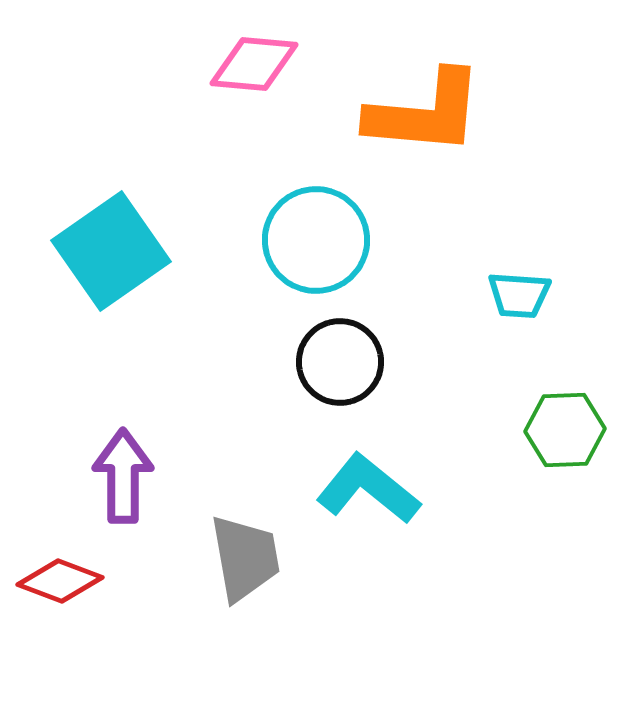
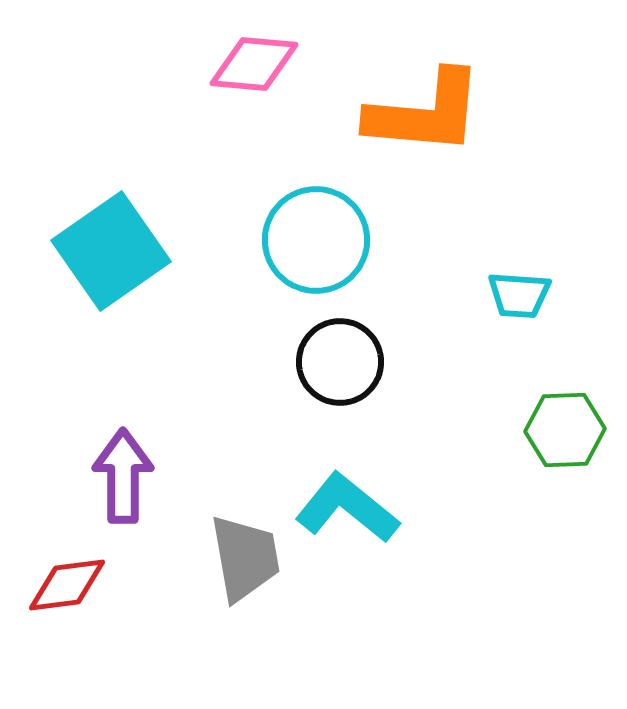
cyan L-shape: moved 21 px left, 19 px down
red diamond: moved 7 px right, 4 px down; rotated 28 degrees counterclockwise
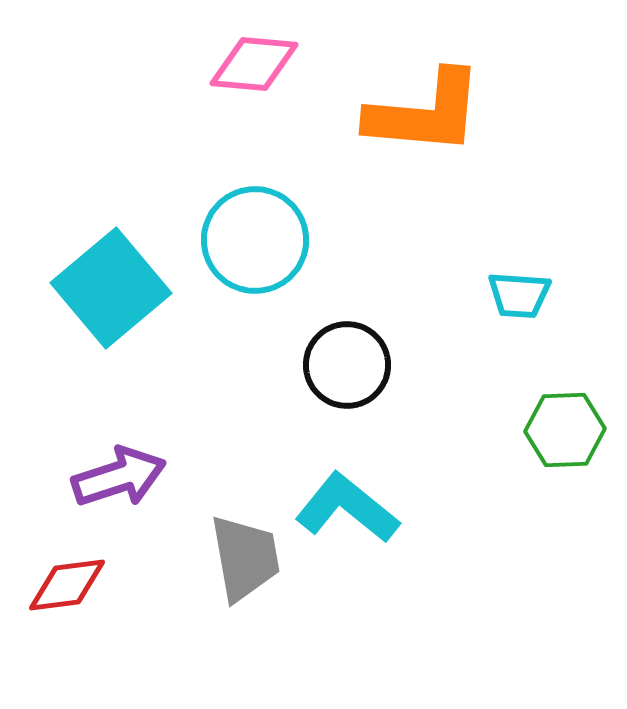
cyan circle: moved 61 px left
cyan square: moved 37 px down; rotated 5 degrees counterclockwise
black circle: moved 7 px right, 3 px down
purple arrow: moved 4 px left, 1 px down; rotated 72 degrees clockwise
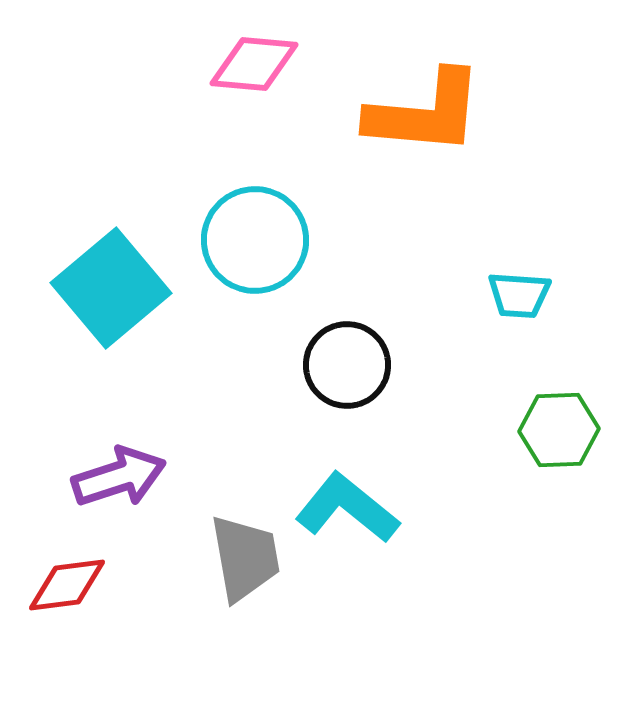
green hexagon: moved 6 px left
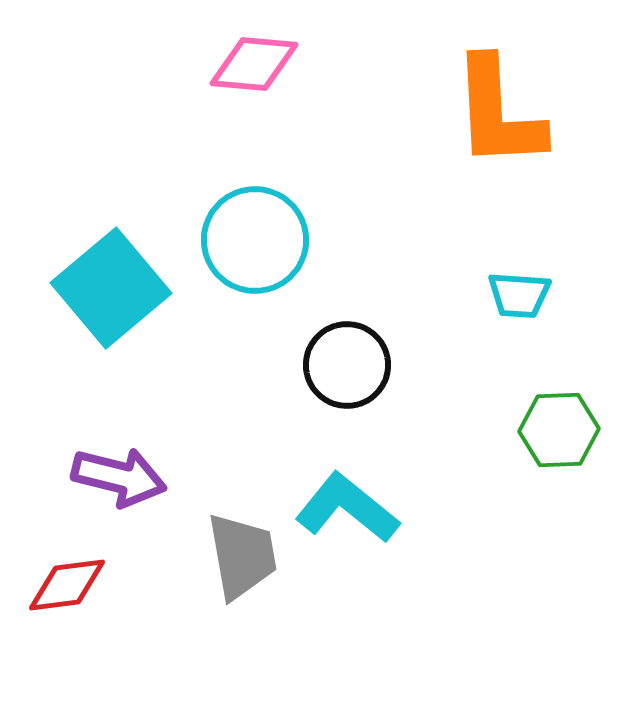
orange L-shape: moved 73 px right; rotated 82 degrees clockwise
purple arrow: rotated 32 degrees clockwise
gray trapezoid: moved 3 px left, 2 px up
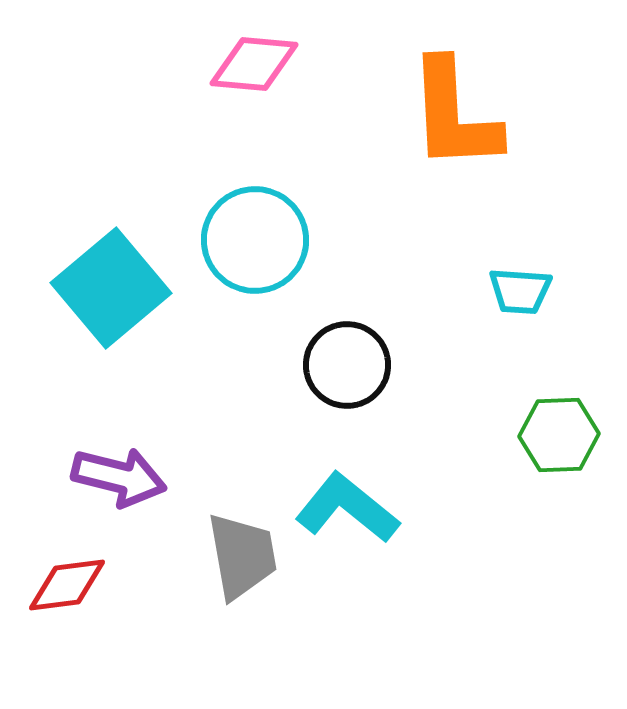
orange L-shape: moved 44 px left, 2 px down
cyan trapezoid: moved 1 px right, 4 px up
green hexagon: moved 5 px down
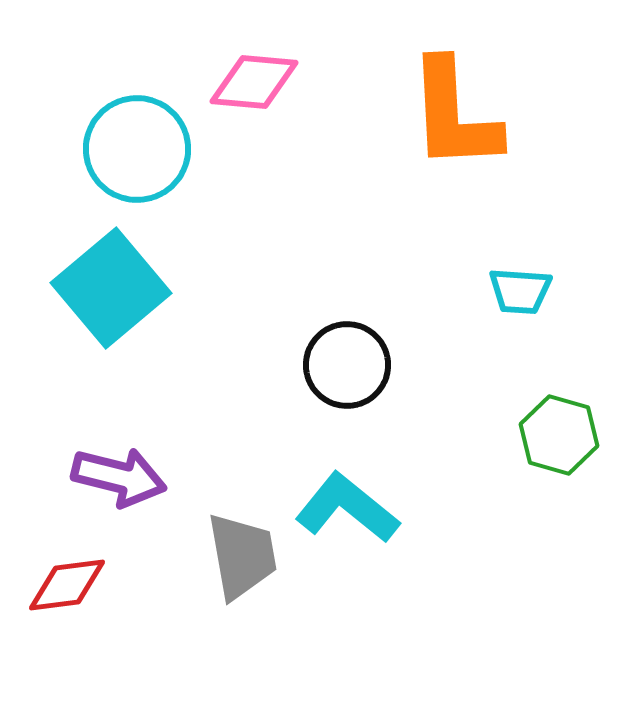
pink diamond: moved 18 px down
cyan circle: moved 118 px left, 91 px up
green hexagon: rotated 18 degrees clockwise
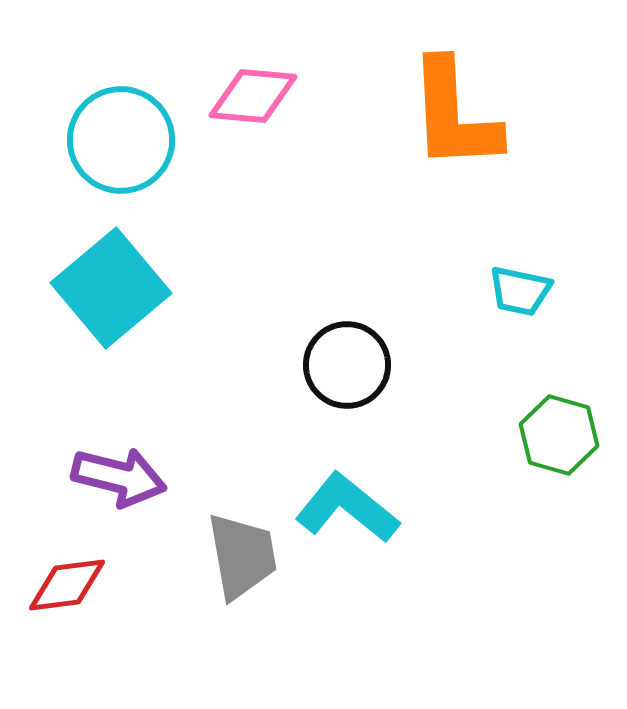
pink diamond: moved 1 px left, 14 px down
cyan circle: moved 16 px left, 9 px up
cyan trapezoid: rotated 8 degrees clockwise
